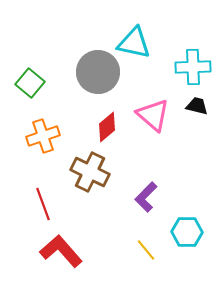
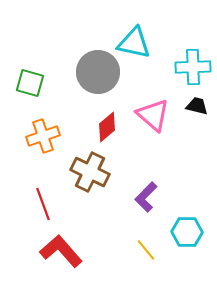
green square: rotated 24 degrees counterclockwise
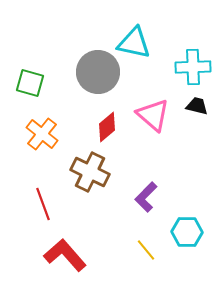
orange cross: moved 1 px left, 2 px up; rotated 32 degrees counterclockwise
red L-shape: moved 4 px right, 4 px down
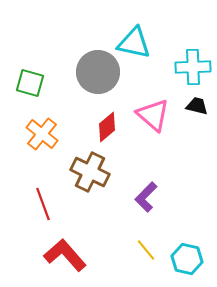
cyan hexagon: moved 27 px down; rotated 12 degrees clockwise
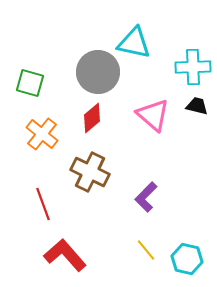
red diamond: moved 15 px left, 9 px up
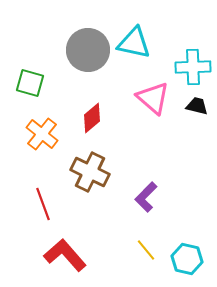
gray circle: moved 10 px left, 22 px up
pink triangle: moved 17 px up
